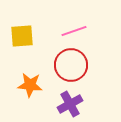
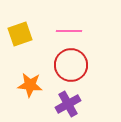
pink line: moved 5 px left; rotated 20 degrees clockwise
yellow square: moved 2 px left, 2 px up; rotated 15 degrees counterclockwise
purple cross: moved 2 px left
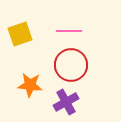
purple cross: moved 2 px left, 2 px up
